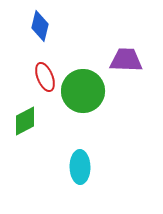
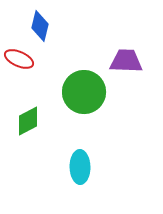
purple trapezoid: moved 1 px down
red ellipse: moved 26 px left, 18 px up; rotated 44 degrees counterclockwise
green circle: moved 1 px right, 1 px down
green diamond: moved 3 px right
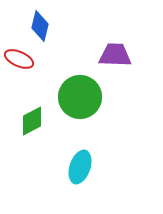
purple trapezoid: moved 11 px left, 6 px up
green circle: moved 4 px left, 5 px down
green diamond: moved 4 px right
cyan ellipse: rotated 20 degrees clockwise
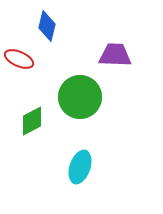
blue diamond: moved 7 px right
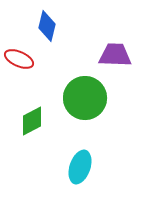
green circle: moved 5 px right, 1 px down
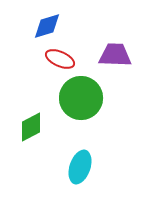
blue diamond: rotated 60 degrees clockwise
red ellipse: moved 41 px right
green circle: moved 4 px left
green diamond: moved 1 px left, 6 px down
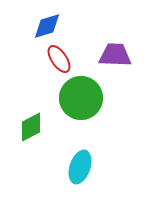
red ellipse: moved 1 px left; rotated 32 degrees clockwise
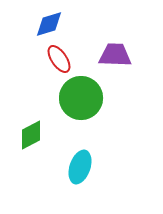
blue diamond: moved 2 px right, 2 px up
green diamond: moved 8 px down
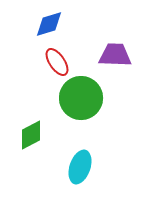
red ellipse: moved 2 px left, 3 px down
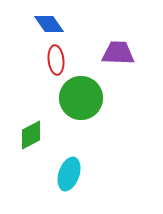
blue diamond: rotated 72 degrees clockwise
purple trapezoid: moved 3 px right, 2 px up
red ellipse: moved 1 px left, 2 px up; rotated 28 degrees clockwise
cyan ellipse: moved 11 px left, 7 px down
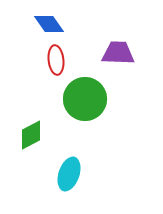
green circle: moved 4 px right, 1 px down
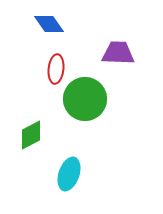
red ellipse: moved 9 px down; rotated 12 degrees clockwise
